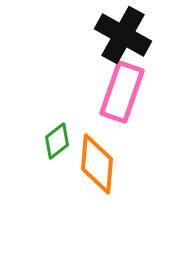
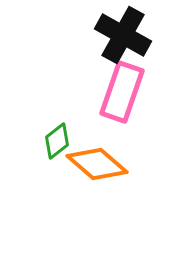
orange diamond: rotated 54 degrees counterclockwise
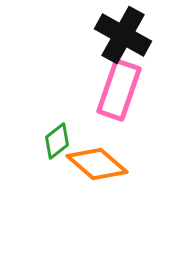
pink rectangle: moved 3 px left, 2 px up
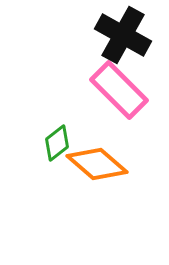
pink rectangle: rotated 64 degrees counterclockwise
green diamond: moved 2 px down
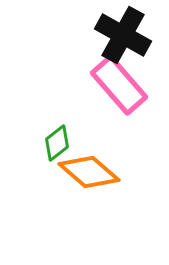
pink rectangle: moved 5 px up; rotated 4 degrees clockwise
orange diamond: moved 8 px left, 8 px down
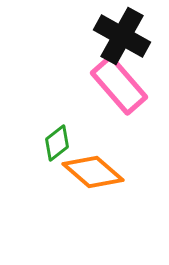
black cross: moved 1 px left, 1 px down
orange diamond: moved 4 px right
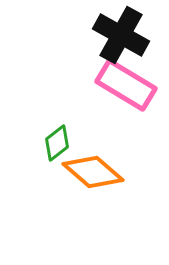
black cross: moved 1 px left, 1 px up
pink rectangle: moved 7 px right; rotated 18 degrees counterclockwise
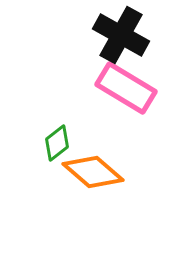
pink rectangle: moved 3 px down
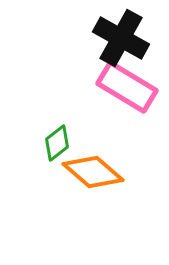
black cross: moved 3 px down
pink rectangle: moved 1 px right, 1 px up
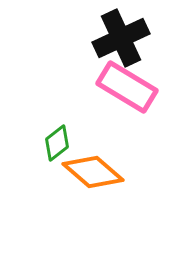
black cross: rotated 36 degrees clockwise
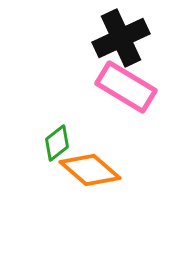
pink rectangle: moved 1 px left
orange diamond: moved 3 px left, 2 px up
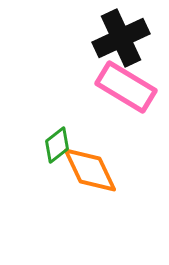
green diamond: moved 2 px down
orange diamond: rotated 24 degrees clockwise
